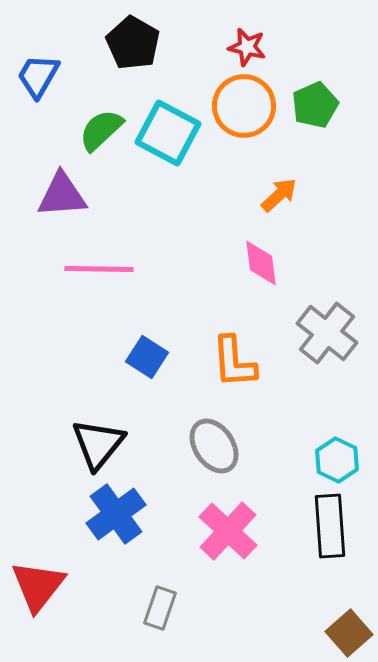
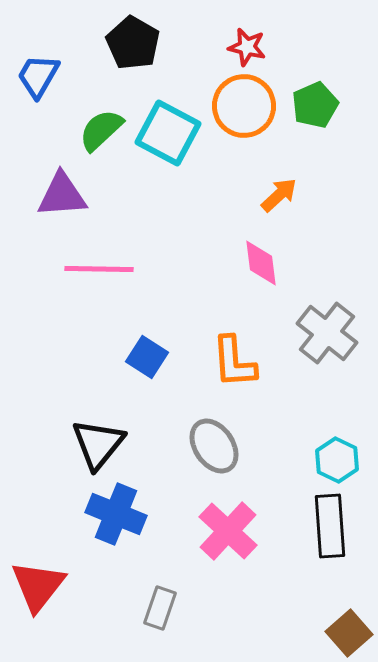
blue cross: rotated 32 degrees counterclockwise
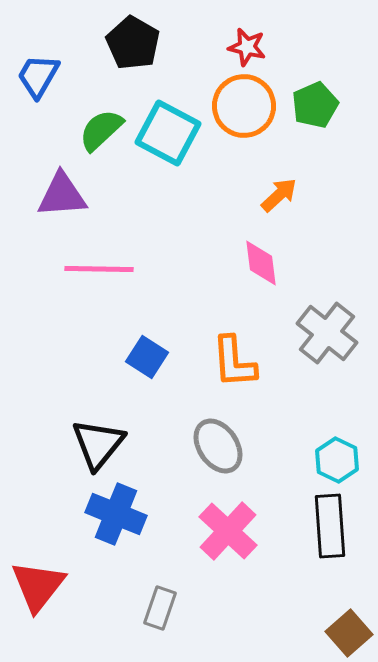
gray ellipse: moved 4 px right
